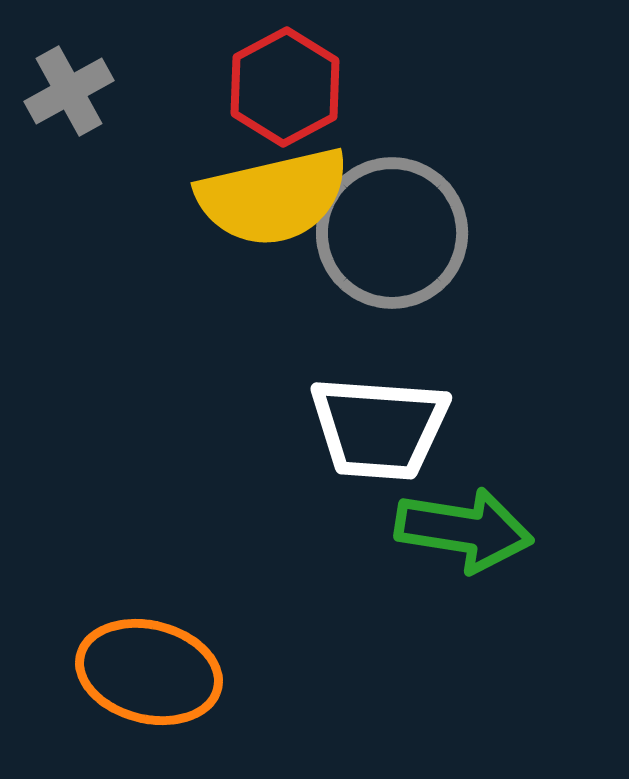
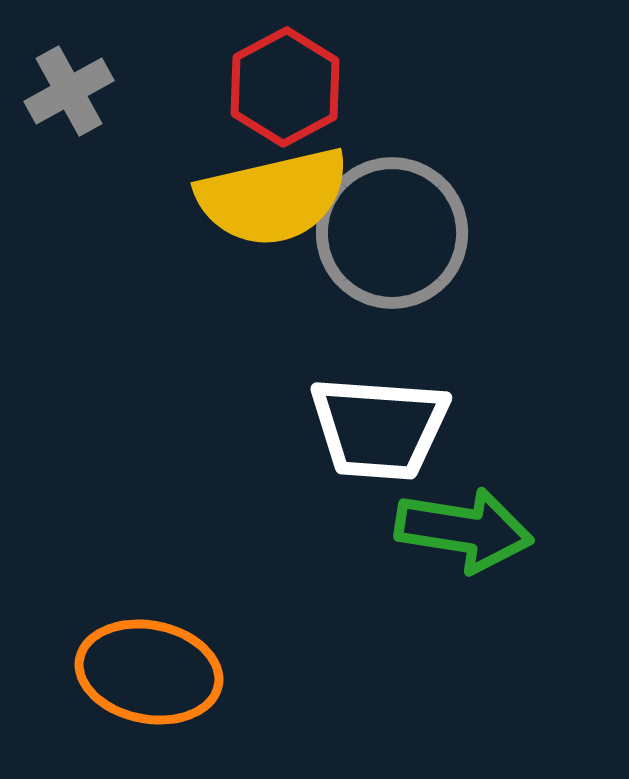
orange ellipse: rotated 3 degrees counterclockwise
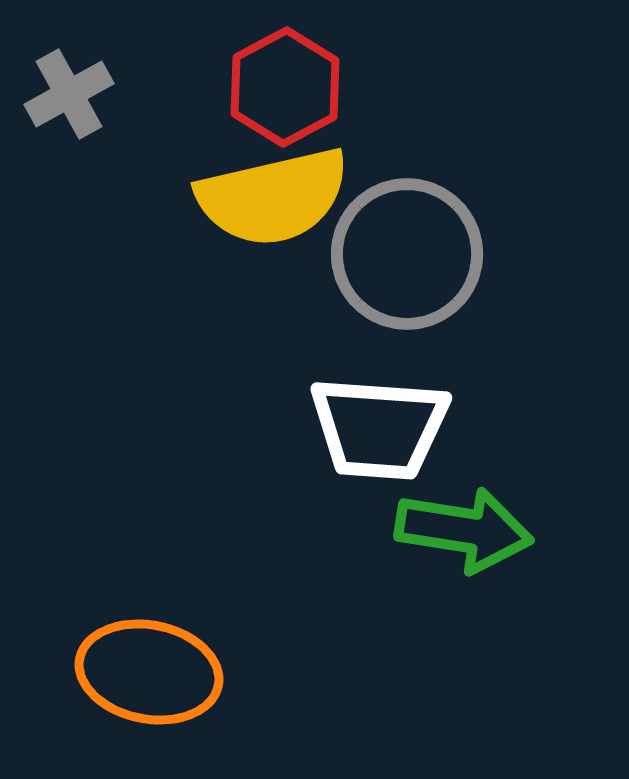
gray cross: moved 3 px down
gray circle: moved 15 px right, 21 px down
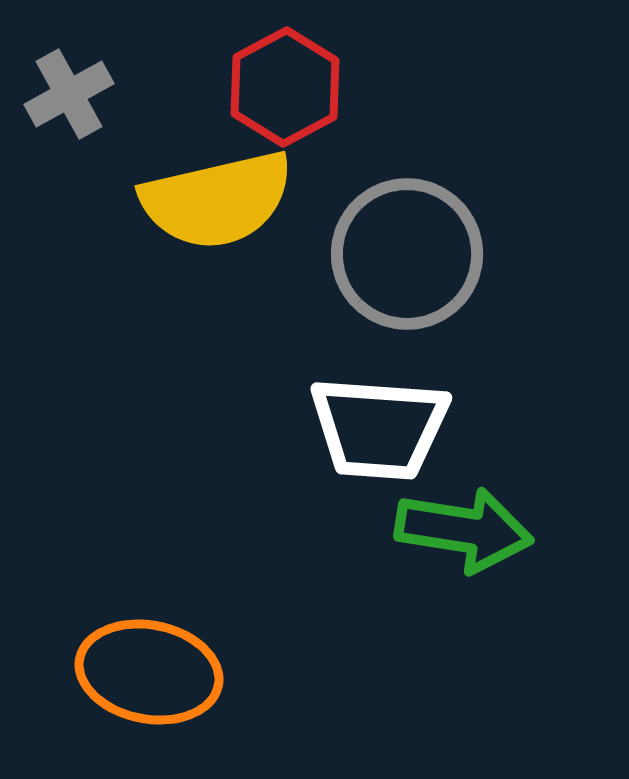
yellow semicircle: moved 56 px left, 3 px down
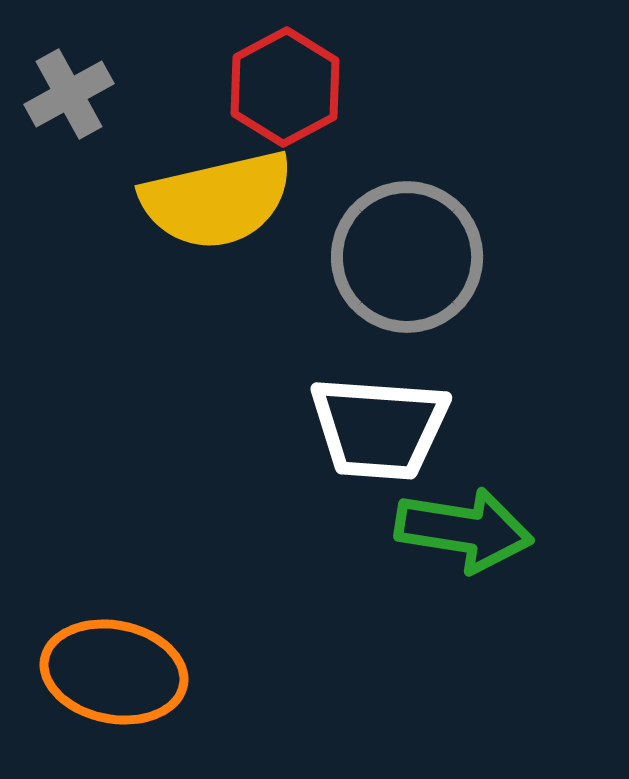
gray circle: moved 3 px down
orange ellipse: moved 35 px left
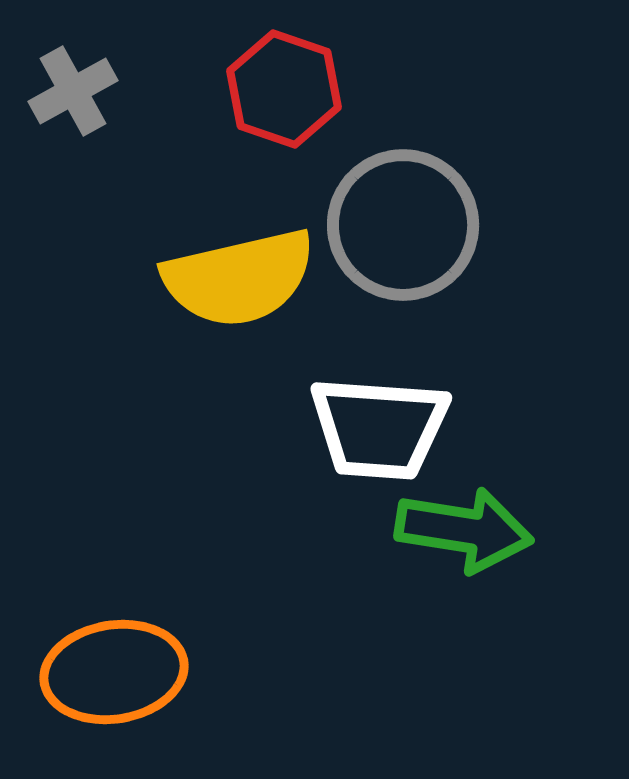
red hexagon: moved 1 px left, 2 px down; rotated 13 degrees counterclockwise
gray cross: moved 4 px right, 3 px up
yellow semicircle: moved 22 px right, 78 px down
gray circle: moved 4 px left, 32 px up
orange ellipse: rotated 20 degrees counterclockwise
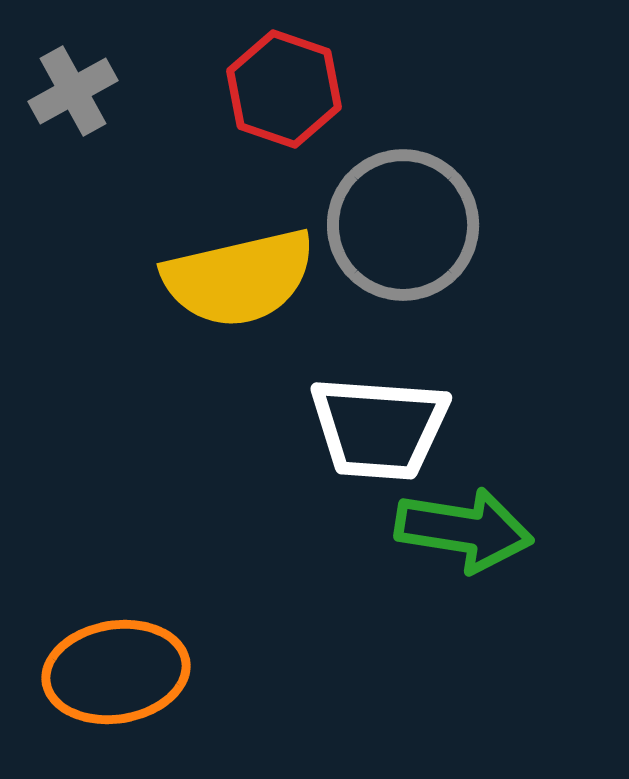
orange ellipse: moved 2 px right
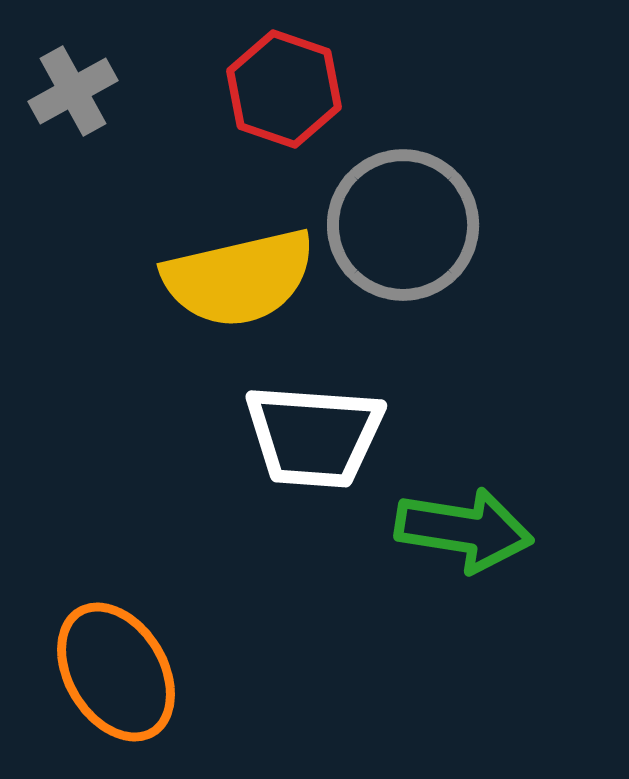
white trapezoid: moved 65 px left, 8 px down
orange ellipse: rotated 68 degrees clockwise
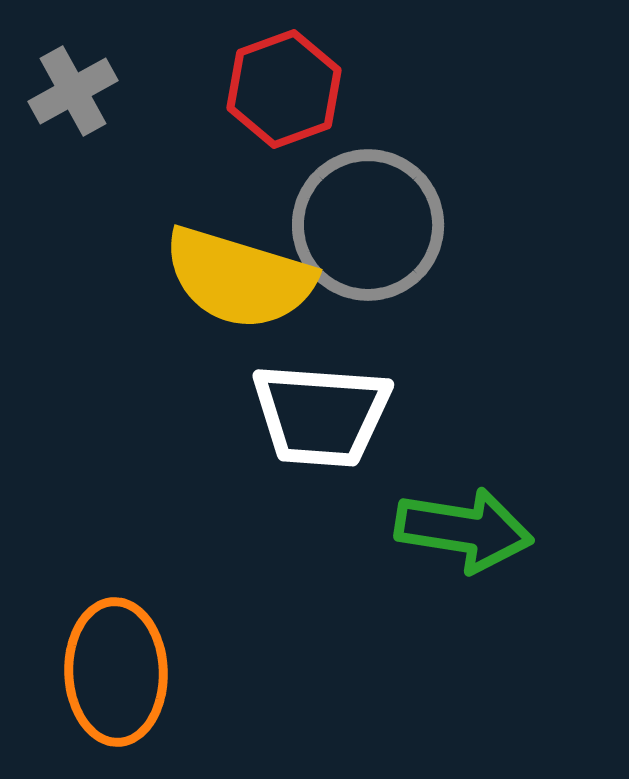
red hexagon: rotated 21 degrees clockwise
gray circle: moved 35 px left
yellow semicircle: rotated 30 degrees clockwise
white trapezoid: moved 7 px right, 21 px up
orange ellipse: rotated 29 degrees clockwise
